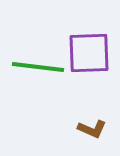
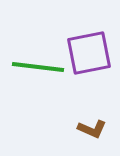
purple square: rotated 9 degrees counterclockwise
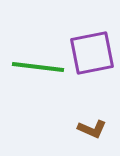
purple square: moved 3 px right
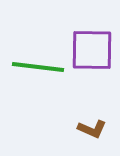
purple square: moved 3 px up; rotated 12 degrees clockwise
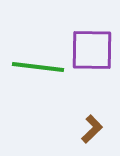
brown L-shape: rotated 68 degrees counterclockwise
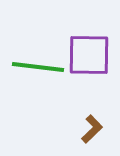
purple square: moved 3 px left, 5 px down
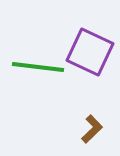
purple square: moved 1 px right, 3 px up; rotated 24 degrees clockwise
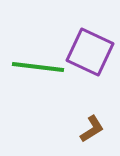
brown L-shape: rotated 12 degrees clockwise
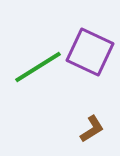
green line: rotated 39 degrees counterclockwise
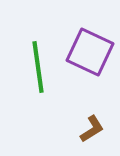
green line: rotated 66 degrees counterclockwise
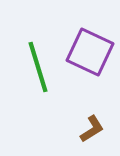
green line: rotated 9 degrees counterclockwise
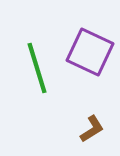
green line: moved 1 px left, 1 px down
